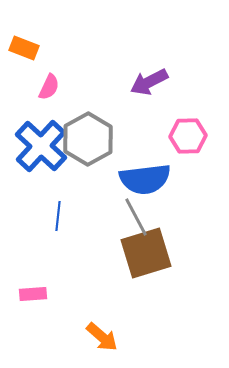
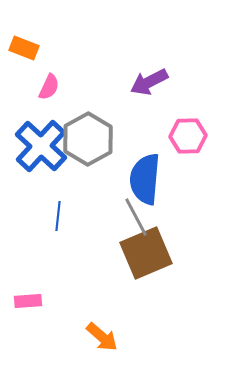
blue semicircle: rotated 102 degrees clockwise
brown square: rotated 6 degrees counterclockwise
pink rectangle: moved 5 px left, 7 px down
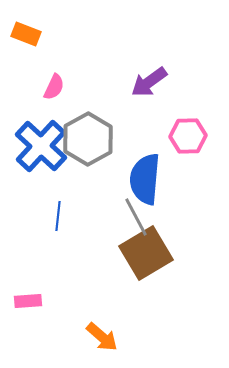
orange rectangle: moved 2 px right, 14 px up
purple arrow: rotated 9 degrees counterclockwise
pink semicircle: moved 5 px right
brown square: rotated 8 degrees counterclockwise
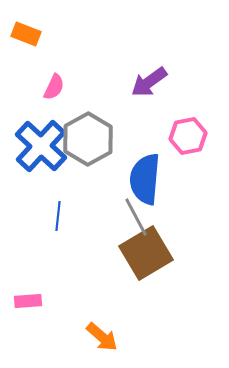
pink hexagon: rotated 9 degrees counterclockwise
